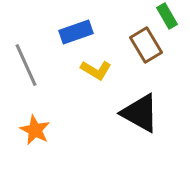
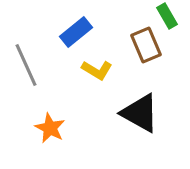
blue rectangle: rotated 20 degrees counterclockwise
brown rectangle: rotated 8 degrees clockwise
yellow L-shape: moved 1 px right
orange star: moved 15 px right, 2 px up
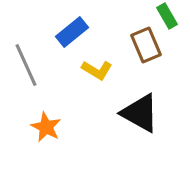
blue rectangle: moved 4 px left
orange star: moved 4 px left, 1 px up
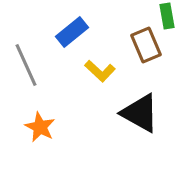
green rectangle: rotated 20 degrees clockwise
yellow L-shape: moved 3 px right, 1 px down; rotated 12 degrees clockwise
orange star: moved 6 px left
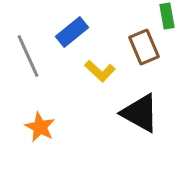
brown rectangle: moved 2 px left, 2 px down
gray line: moved 2 px right, 9 px up
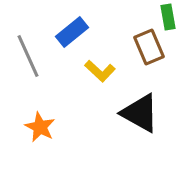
green rectangle: moved 1 px right, 1 px down
brown rectangle: moved 5 px right
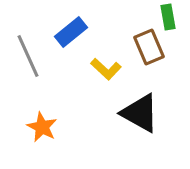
blue rectangle: moved 1 px left
yellow L-shape: moved 6 px right, 2 px up
orange star: moved 2 px right
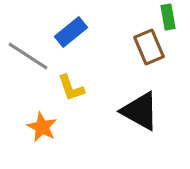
gray line: rotated 33 degrees counterclockwise
yellow L-shape: moved 35 px left, 19 px down; rotated 28 degrees clockwise
black triangle: moved 2 px up
